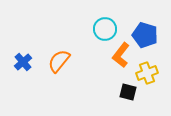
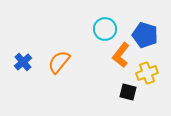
orange semicircle: moved 1 px down
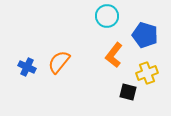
cyan circle: moved 2 px right, 13 px up
orange L-shape: moved 7 px left
blue cross: moved 4 px right, 5 px down; rotated 24 degrees counterclockwise
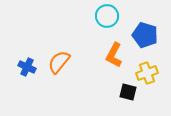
orange L-shape: rotated 10 degrees counterclockwise
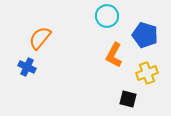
orange semicircle: moved 19 px left, 24 px up
black square: moved 7 px down
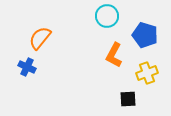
black square: rotated 18 degrees counterclockwise
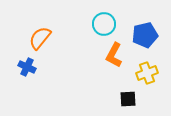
cyan circle: moved 3 px left, 8 px down
blue pentagon: rotated 30 degrees counterclockwise
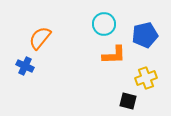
orange L-shape: rotated 120 degrees counterclockwise
blue cross: moved 2 px left, 1 px up
yellow cross: moved 1 px left, 5 px down
black square: moved 2 px down; rotated 18 degrees clockwise
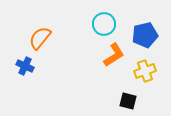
orange L-shape: rotated 30 degrees counterclockwise
yellow cross: moved 1 px left, 7 px up
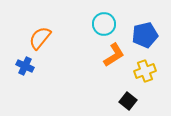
black square: rotated 24 degrees clockwise
